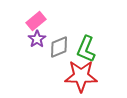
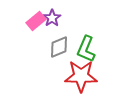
purple star: moved 15 px right, 21 px up
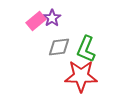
gray diamond: rotated 15 degrees clockwise
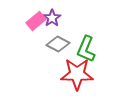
gray diamond: moved 1 px left, 3 px up; rotated 35 degrees clockwise
red star: moved 4 px left, 2 px up
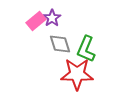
gray diamond: moved 2 px right; rotated 45 degrees clockwise
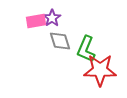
pink rectangle: rotated 30 degrees clockwise
gray diamond: moved 3 px up
red star: moved 23 px right, 4 px up
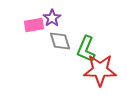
pink rectangle: moved 2 px left, 4 px down
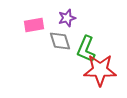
purple star: moved 15 px right; rotated 18 degrees clockwise
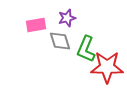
pink rectangle: moved 2 px right
red star: moved 7 px right, 3 px up
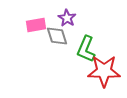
purple star: rotated 24 degrees counterclockwise
gray diamond: moved 3 px left, 5 px up
red star: moved 3 px left, 4 px down
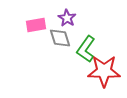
gray diamond: moved 3 px right, 2 px down
green L-shape: rotated 12 degrees clockwise
